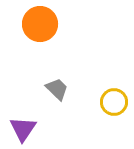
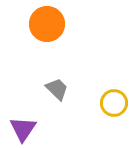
orange circle: moved 7 px right
yellow circle: moved 1 px down
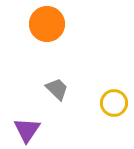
purple triangle: moved 4 px right, 1 px down
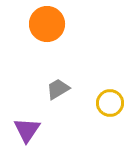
gray trapezoid: moved 1 px right; rotated 75 degrees counterclockwise
yellow circle: moved 4 px left
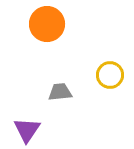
gray trapezoid: moved 2 px right, 3 px down; rotated 25 degrees clockwise
yellow circle: moved 28 px up
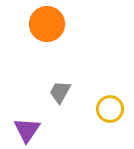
yellow circle: moved 34 px down
gray trapezoid: rotated 55 degrees counterclockwise
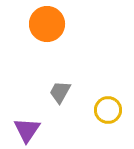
yellow circle: moved 2 px left, 1 px down
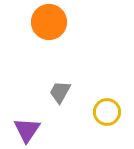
orange circle: moved 2 px right, 2 px up
yellow circle: moved 1 px left, 2 px down
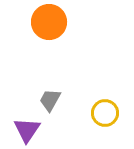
gray trapezoid: moved 10 px left, 8 px down
yellow circle: moved 2 px left, 1 px down
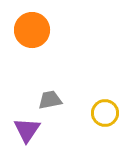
orange circle: moved 17 px left, 8 px down
gray trapezoid: rotated 50 degrees clockwise
